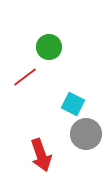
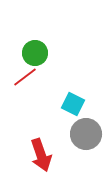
green circle: moved 14 px left, 6 px down
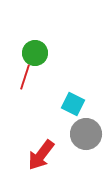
red line: rotated 35 degrees counterclockwise
red arrow: rotated 56 degrees clockwise
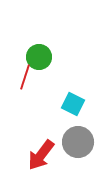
green circle: moved 4 px right, 4 px down
gray circle: moved 8 px left, 8 px down
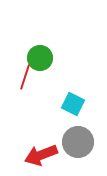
green circle: moved 1 px right, 1 px down
red arrow: rotated 32 degrees clockwise
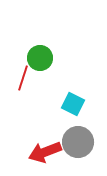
red line: moved 2 px left, 1 px down
red arrow: moved 4 px right, 3 px up
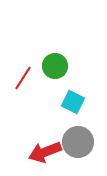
green circle: moved 15 px right, 8 px down
red line: rotated 15 degrees clockwise
cyan square: moved 2 px up
